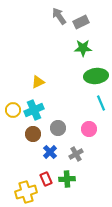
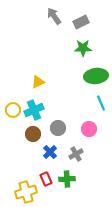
gray arrow: moved 5 px left
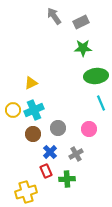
yellow triangle: moved 7 px left, 1 px down
red rectangle: moved 8 px up
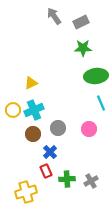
gray cross: moved 15 px right, 27 px down
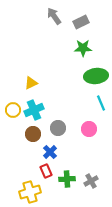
yellow cross: moved 4 px right
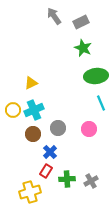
green star: rotated 24 degrees clockwise
red rectangle: rotated 56 degrees clockwise
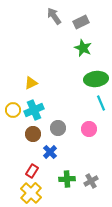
green ellipse: moved 3 px down
red rectangle: moved 14 px left
yellow cross: moved 1 px right, 1 px down; rotated 30 degrees counterclockwise
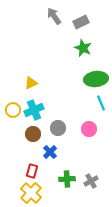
red rectangle: rotated 16 degrees counterclockwise
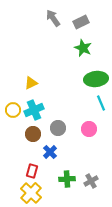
gray arrow: moved 1 px left, 2 px down
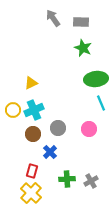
gray rectangle: rotated 28 degrees clockwise
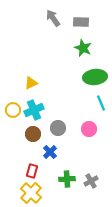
green ellipse: moved 1 px left, 2 px up
